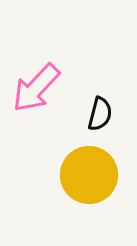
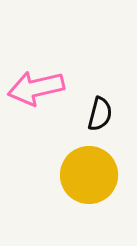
pink arrow: rotated 34 degrees clockwise
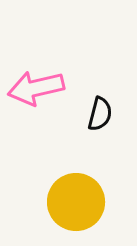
yellow circle: moved 13 px left, 27 px down
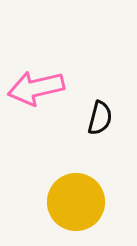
black semicircle: moved 4 px down
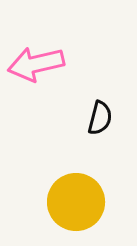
pink arrow: moved 24 px up
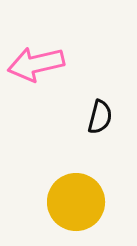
black semicircle: moved 1 px up
